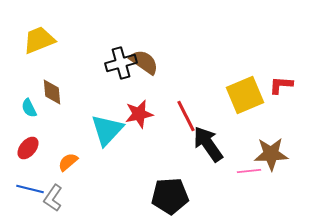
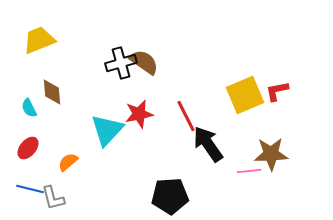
red L-shape: moved 4 px left, 6 px down; rotated 15 degrees counterclockwise
gray L-shape: rotated 48 degrees counterclockwise
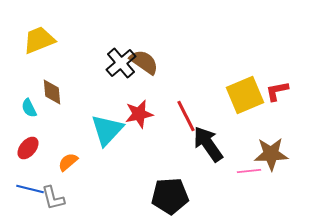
black cross: rotated 24 degrees counterclockwise
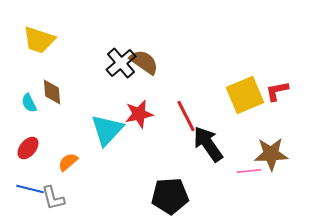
yellow trapezoid: rotated 140 degrees counterclockwise
cyan semicircle: moved 5 px up
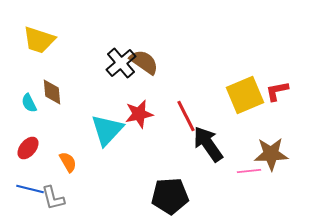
orange semicircle: rotated 100 degrees clockwise
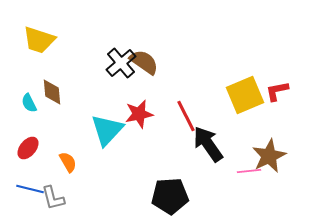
brown star: moved 2 px left, 2 px down; rotated 24 degrees counterclockwise
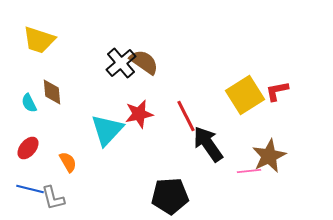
yellow square: rotated 9 degrees counterclockwise
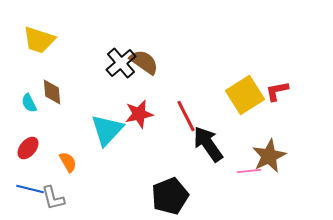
black pentagon: rotated 18 degrees counterclockwise
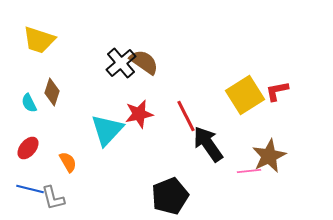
brown diamond: rotated 24 degrees clockwise
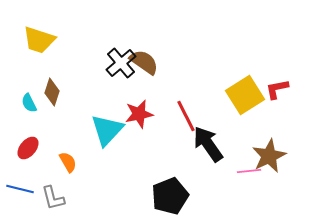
red L-shape: moved 2 px up
blue line: moved 10 px left
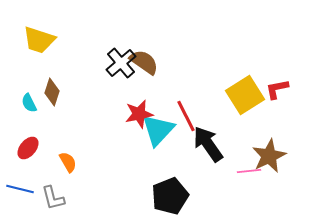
cyan triangle: moved 51 px right
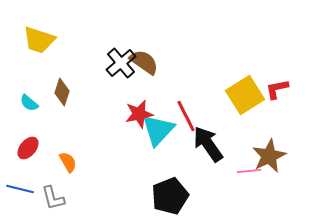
brown diamond: moved 10 px right
cyan semicircle: rotated 24 degrees counterclockwise
